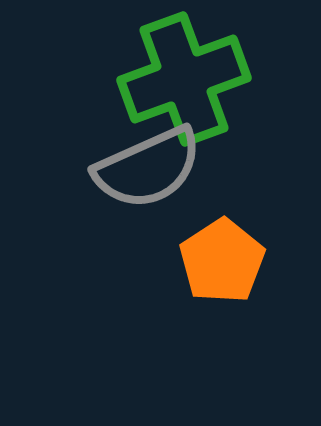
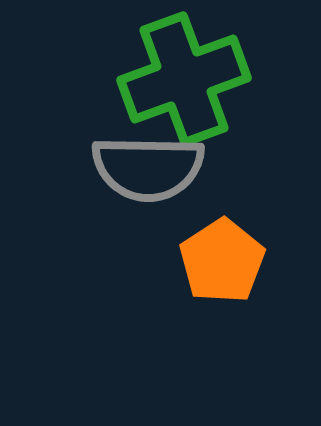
gray semicircle: rotated 25 degrees clockwise
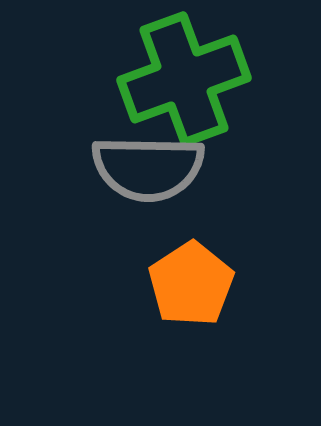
orange pentagon: moved 31 px left, 23 px down
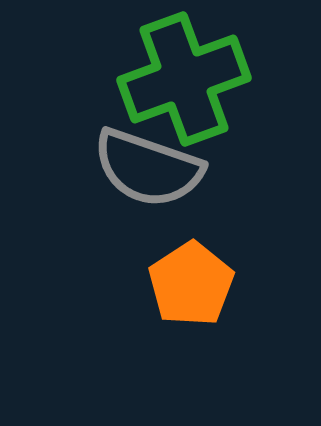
gray semicircle: rotated 18 degrees clockwise
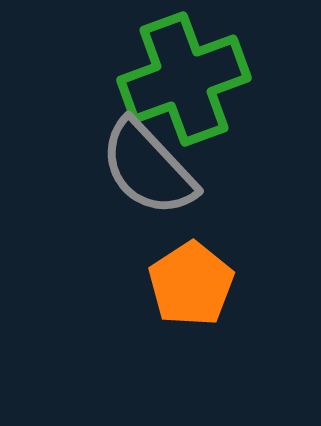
gray semicircle: rotated 28 degrees clockwise
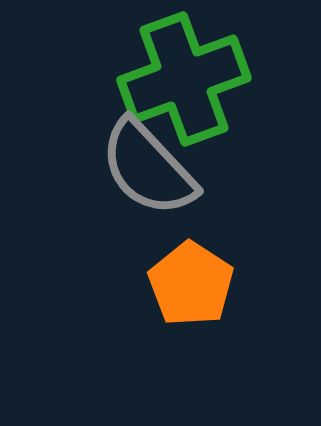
orange pentagon: rotated 6 degrees counterclockwise
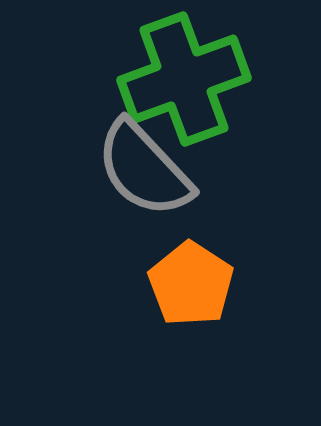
gray semicircle: moved 4 px left, 1 px down
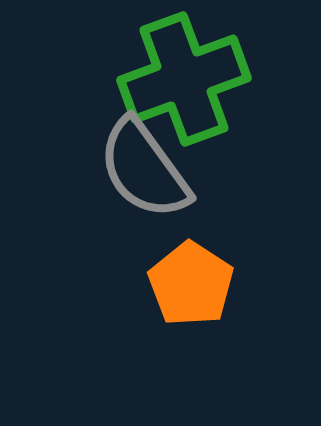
gray semicircle: rotated 7 degrees clockwise
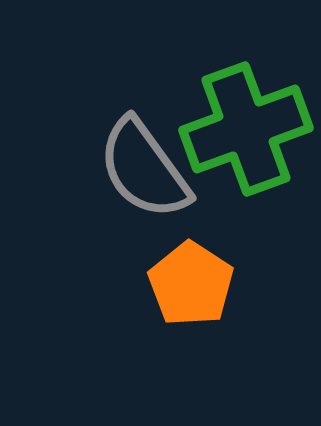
green cross: moved 62 px right, 50 px down
